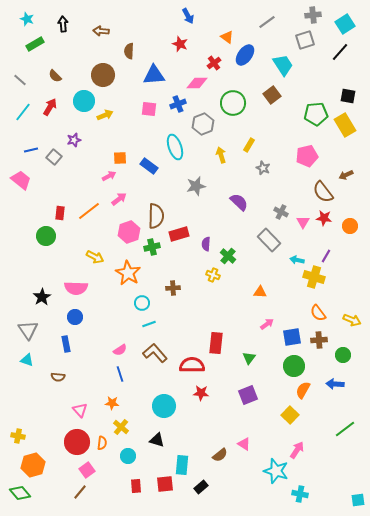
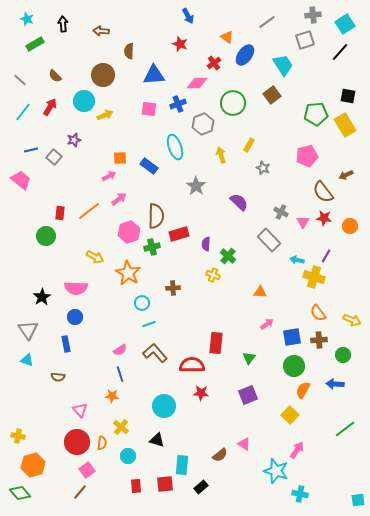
gray star at (196, 186): rotated 24 degrees counterclockwise
orange star at (112, 403): moved 7 px up
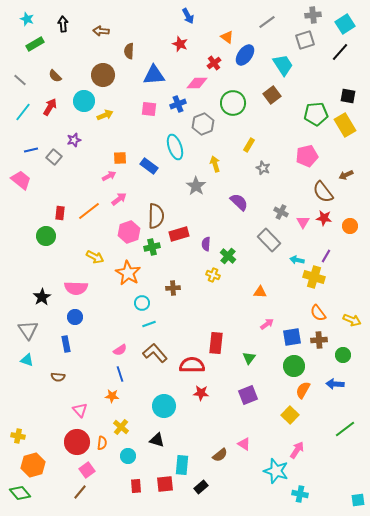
yellow arrow at (221, 155): moved 6 px left, 9 px down
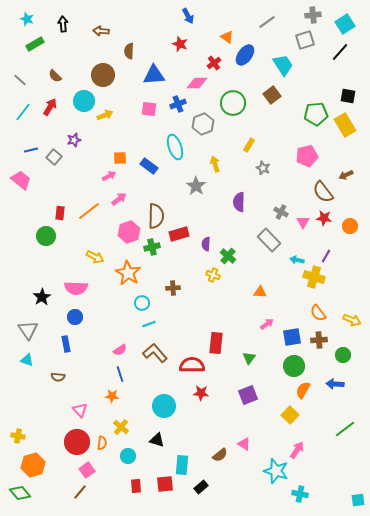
purple semicircle at (239, 202): rotated 132 degrees counterclockwise
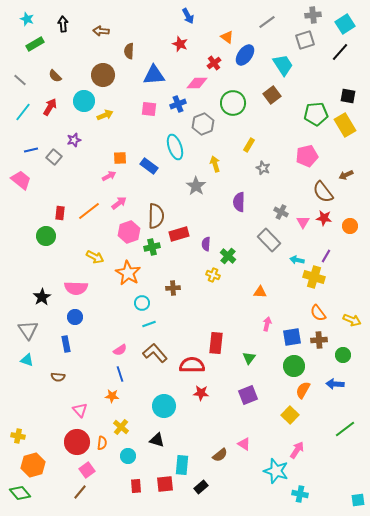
pink arrow at (119, 199): moved 4 px down
pink arrow at (267, 324): rotated 40 degrees counterclockwise
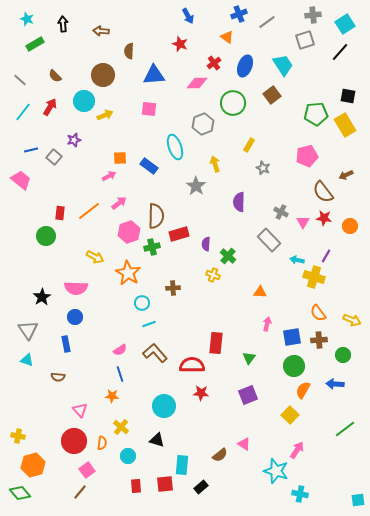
blue ellipse at (245, 55): moved 11 px down; rotated 15 degrees counterclockwise
blue cross at (178, 104): moved 61 px right, 90 px up
red circle at (77, 442): moved 3 px left, 1 px up
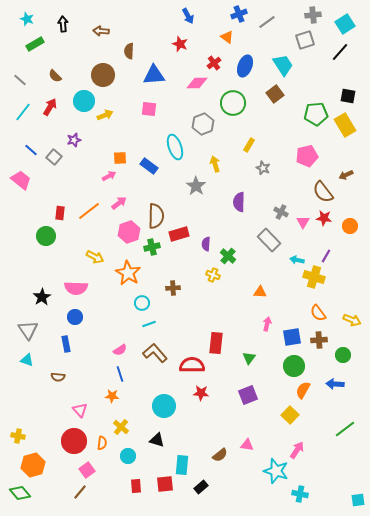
brown square at (272, 95): moved 3 px right, 1 px up
blue line at (31, 150): rotated 56 degrees clockwise
pink triangle at (244, 444): moved 3 px right, 1 px down; rotated 24 degrees counterclockwise
